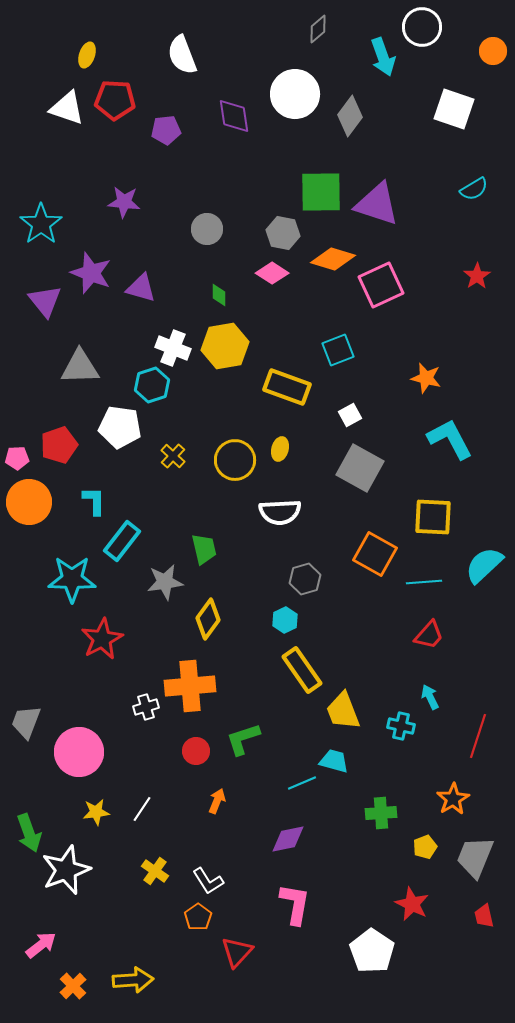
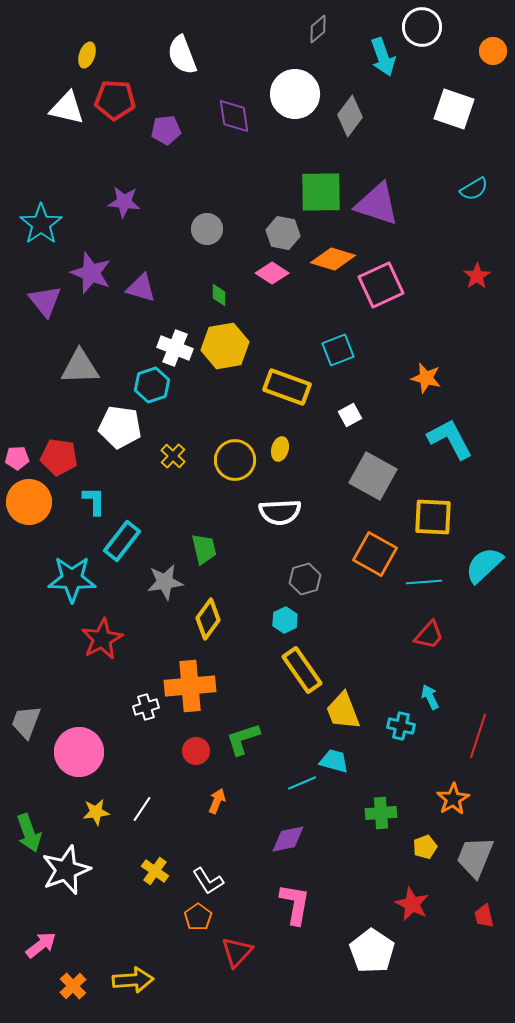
white triangle at (67, 108): rotated 6 degrees counterclockwise
white cross at (173, 348): moved 2 px right
red pentagon at (59, 445): moved 12 px down; rotated 27 degrees clockwise
gray square at (360, 468): moved 13 px right, 8 px down
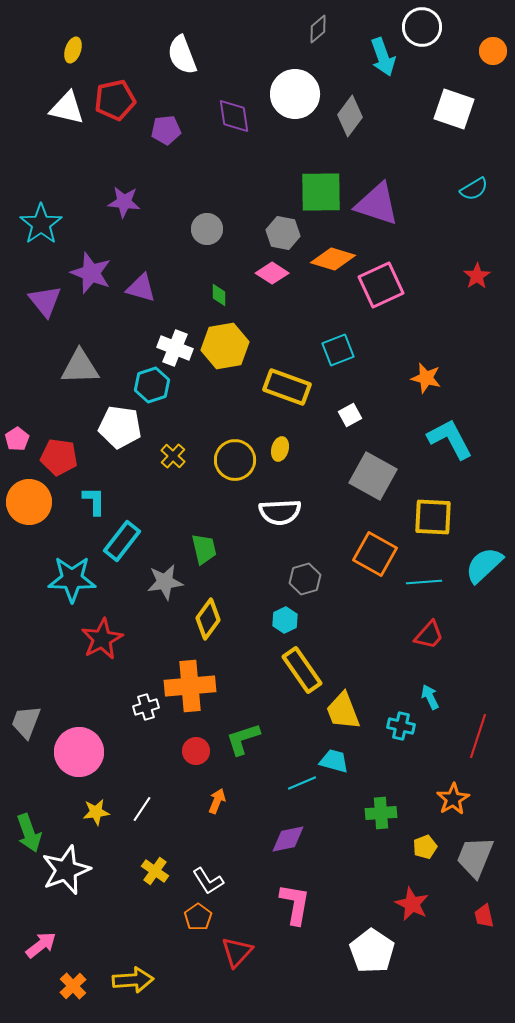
yellow ellipse at (87, 55): moved 14 px left, 5 px up
red pentagon at (115, 100): rotated 15 degrees counterclockwise
pink pentagon at (17, 458): moved 19 px up; rotated 30 degrees counterclockwise
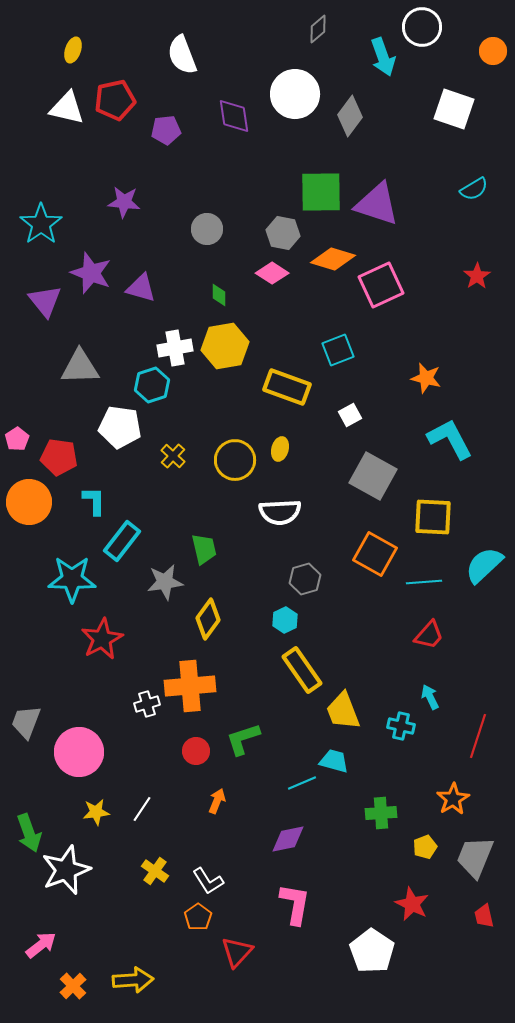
white cross at (175, 348): rotated 32 degrees counterclockwise
white cross at (146, 707): moved 1 px right, 3 px up
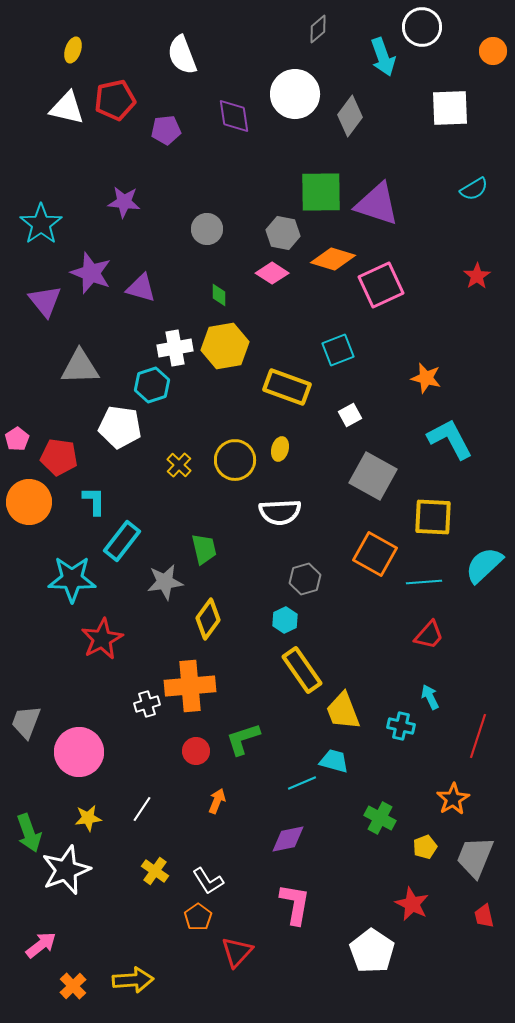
white square at (454, 109): moved 4 px left, 1 px up; rotated 21 degrees counterclockwise
yellow cross at (173, 456): moved 6 px right, 9 px down
yellow star at (96, 812): moved 8 px left, 6 px down
green cross at (381, 813): moved 1 px left, 5 px down; rotated 32 degrees clockwise
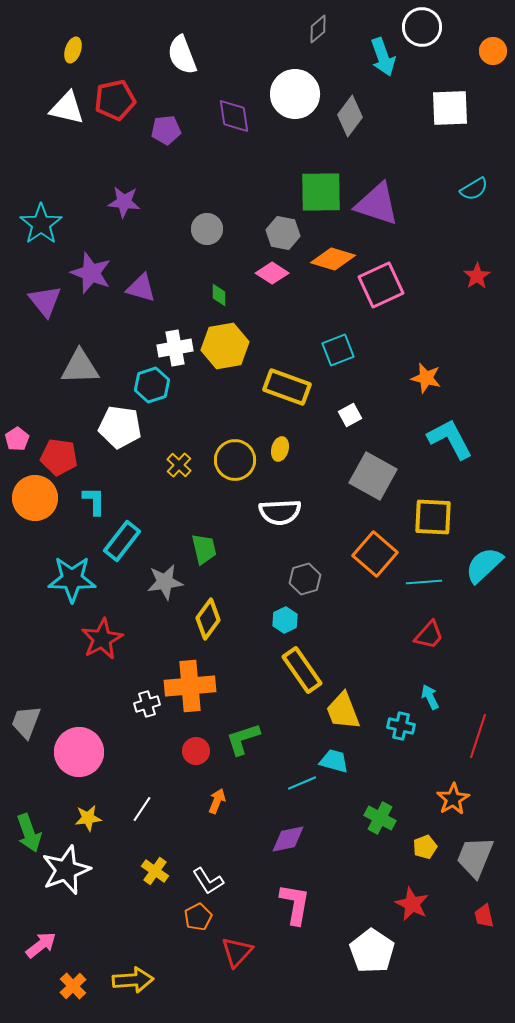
orange circle at (29, 502): moved 6 px right, 4 px up
orange square at (375, 554): rotated 12 degrees clockwise
orange pentagon at (198, 917): rotated 8 degrees clockwise
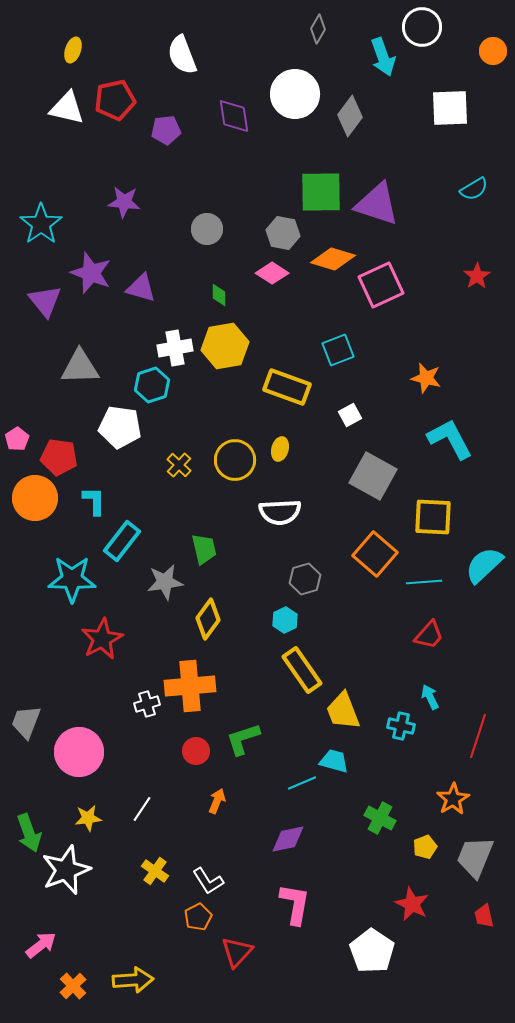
gray diamond at (318, 29): rotated 20 degrees counterclockwise
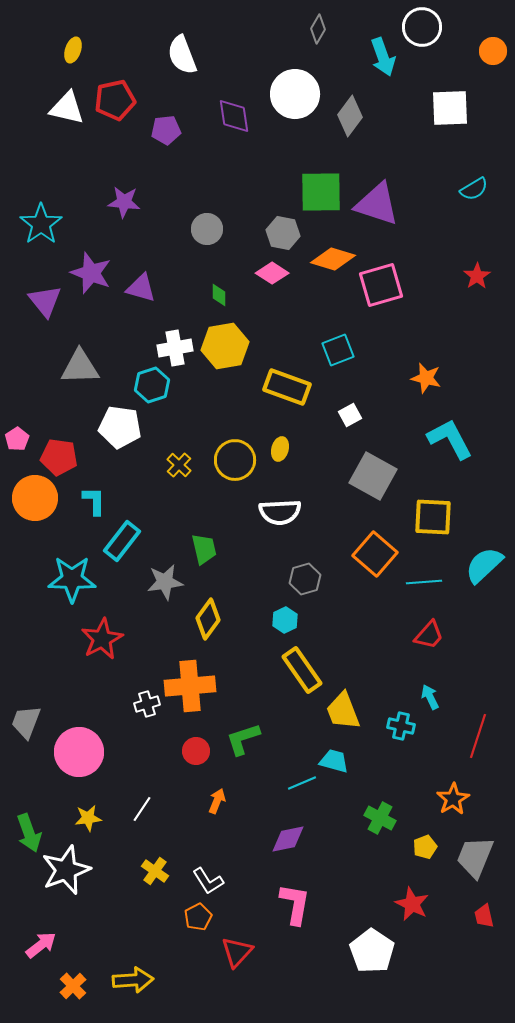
pink square at (381, 285): rotated 9 degrees clockwise
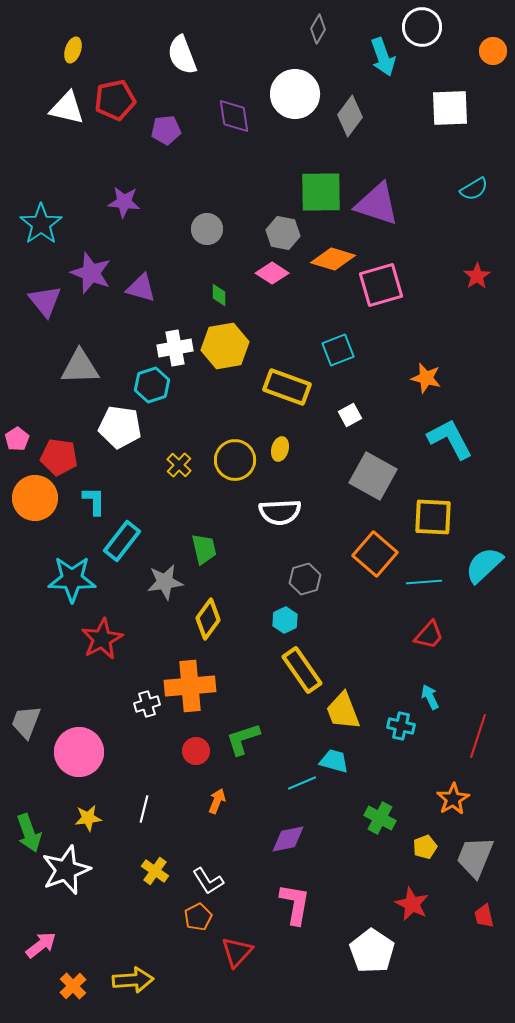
white line at (142, 809): moved 2 px right; rotated 20 degrees counterclockwise
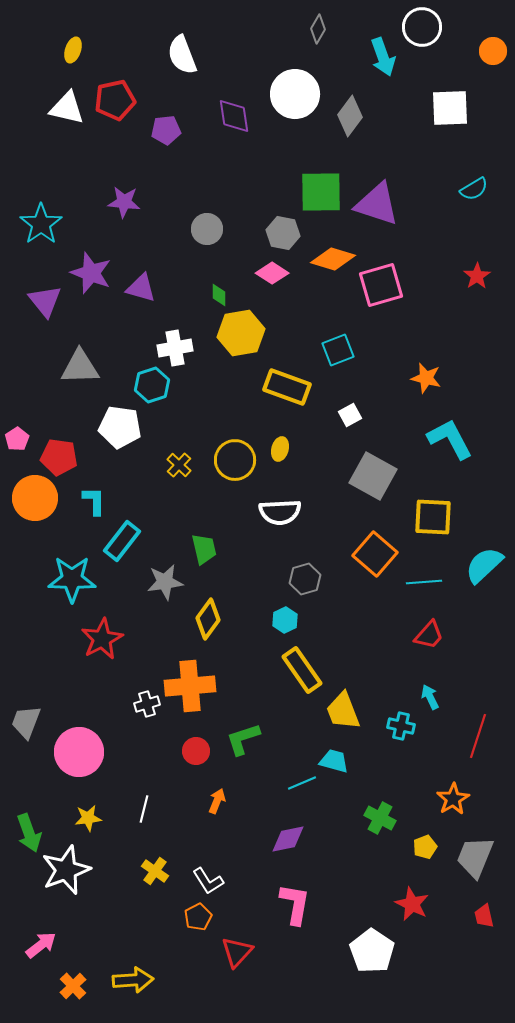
yellow hexagon at (225, 346): moved 16 px right, 13 px up
